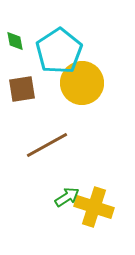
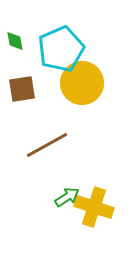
cyan pentagon: moved 2 px right, 2 px up; rotated 9 degrees clockwise
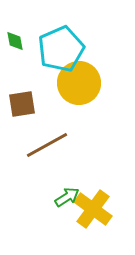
yellow circle: moved 3 px left
brown square: moved 15 px down
yellow cross: moved 1 px left, 2 px down; rotated 18 degrees clockwise
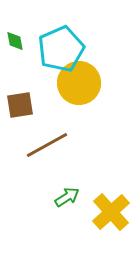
brown square: moved 2 px left, 1 px down
yellow cross: moved 18 px right, 3 px down; rotated 12 degrees clockwise
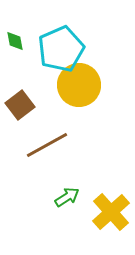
yellow circle: moved 2 px down
brown square: rotated 28 degrees counterclockwise
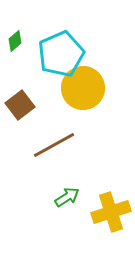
green diamond: rotated 60 degrees clockwise
cyan pentagon: moved 5 px down
yellow circle: moved 4 px right, 3 px down
brown line: moved 7 px right
yellow cross: rotated 24 degrees clockwise
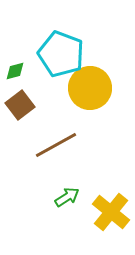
green diamond: moved 30 px down; rotated 25 degrees clockwise
cyan pentagon: rotated 27 degrees counterclockwise
yellow circle: moved 7 px right
brown line: moved 2 px right
yellow cross: rotated 33 degrees counterclockwise
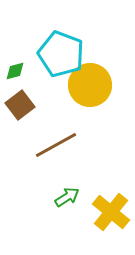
yellow circle: moved 3 px up
